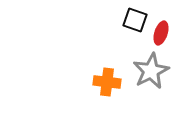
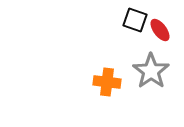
red ellipse: moved 1 px left, 3 px up; rotated 55 degrees counterclockwise
gray star: rotated 9 degrees counterclockwise
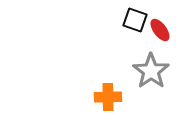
orange cross: moved 1 px right, 15 px down; rotated 8 degrees counterclockwise
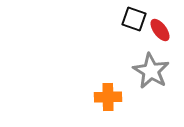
black square: moved 1 px left, 1 px up
gray star: rotated 6 degrees counterclockwise
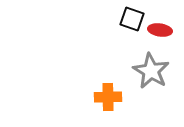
black square: moved 2 px left
red ellipse: rotated 45 degrees counterclockwise
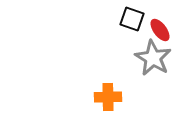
red ellipse: rotated 45 degrees clockwise
gray star: moved 2 px right, 13 px up
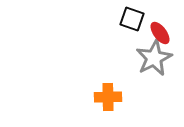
red ellipse: moved 3 px down
gray star: moved 1 px right; rotated 15 degrees clockwise
